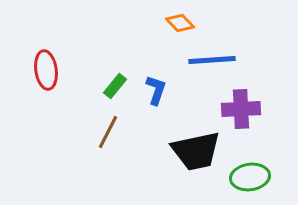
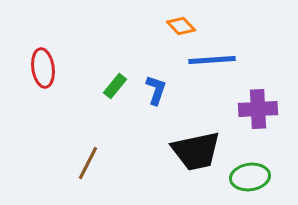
orange diamond: moved 1 px right, 3 px down
red ellipse: moved 3 px left, 2 px up
purple cross: moved 17 px right
brown line: moved 20 px left, 31 px down
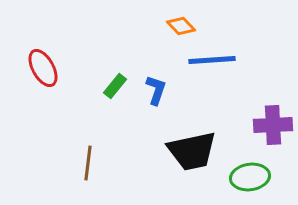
red ellipse: rotated 21 degrees counterclockwise
purple cross: moved 15 px right, 16 px down
black trapezoid: moved 4 px left
brown line: rotated 20 degrees counterclockwise
